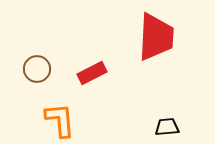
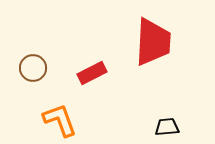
red trapezoid: moved 3 px left, 5 px down
brown circle: moved 4 px left, 1 px up
orange L-shape: rotated 15 degrees counterclockwise
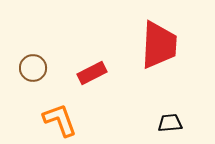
red trapezoid: moved 6 px right, 3 px down
black trapezoid: moved 3 px right, 4 px up
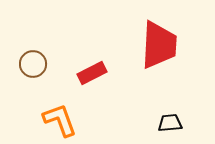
brown circle: moved 4 px up
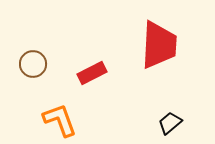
black trapezoid: rotated 35 degrees counterclockwise
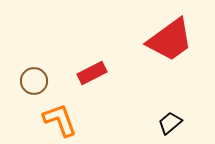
red trapezoid: moved 11 px right, 5 px up; rotated 51 degrees clockwise
brown circle: moved 1 px right, 17 px down
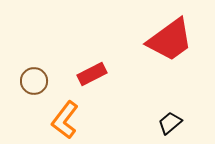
red rectangle: moved 1 px down
orange L-shape: moved 5 px right; rotated 123 degrees counterclockwise
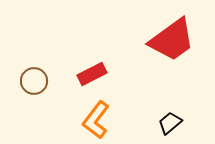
red trapezoid: moved 2 px right
orange L-shape: moved 31 px right
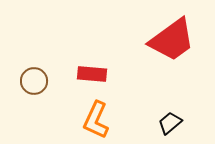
red rectangle: rotated 32 degrees clockwise
orange L-shape: rotated 12 degrees counterclockwise
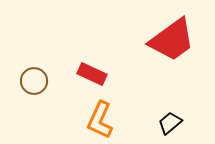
red rectangle: rotated 20 degrees clockwise
orange L-shape: moved 4 px right
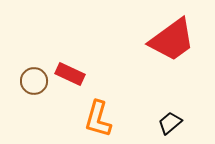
red rectangle: moved 22 px left
orange L-shape: moved 2 px left, 1 px up; rotated 9 degrees counterclockwise
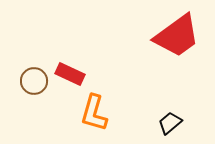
red trapezoid: moved 5 px right, 4 px up
orange L-shape: moved 4 px left, 6 px up
